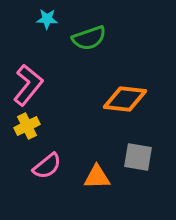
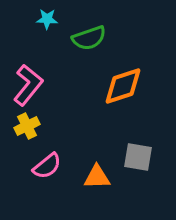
orange diamond: moved 2 px left, 13 px up; rotated 24 degrees counterclockwise
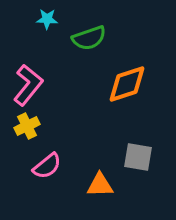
orange diamond: moved 4 px right, 2 px up
orange triangle: moved 3 px right, 8 px down
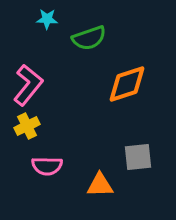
gray square: rotated 16 degrees counterclockwise
pink semicircle: rotated 40 degrees clockwise
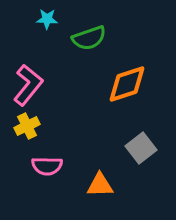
gray square: moved 3 px right, 9 px up; rotated 32 degrees counterclockwise
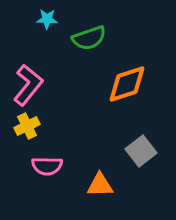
gray square: moved 3 px down
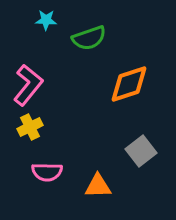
cyan star: moved 1 px left, 1 px down
orange diamond: moved 2 px right
yellow cross: moved 3 px right, 1 px down
pink semicircle: moved 6 px down
orange triangle: moved 2 px left, 1 px down
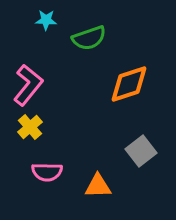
yellow cross: rotated 15 degrees counterclockwise
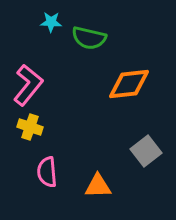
cyan star: moved 5 px right, 2 px down
green semicircle: rotated 32 degrees clockwise
orange diamond: rotated 12 degrees clockwise
yellow cross: rotated 30 degrees counterclockwise
gray square: moved 5 px right
pink semicircle: rotated 84 degrees clockwise
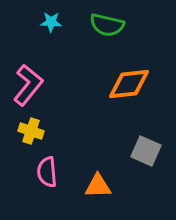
green semicircle: moved 18 px right, 13 px up
yellow cross: moved 1 px right, 4 px down
gray square: rotated 28 degrees counterclockwise
